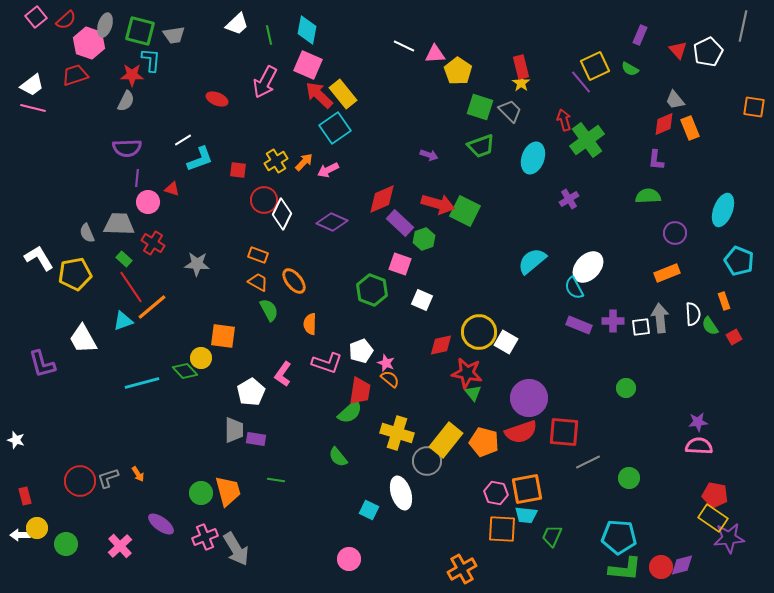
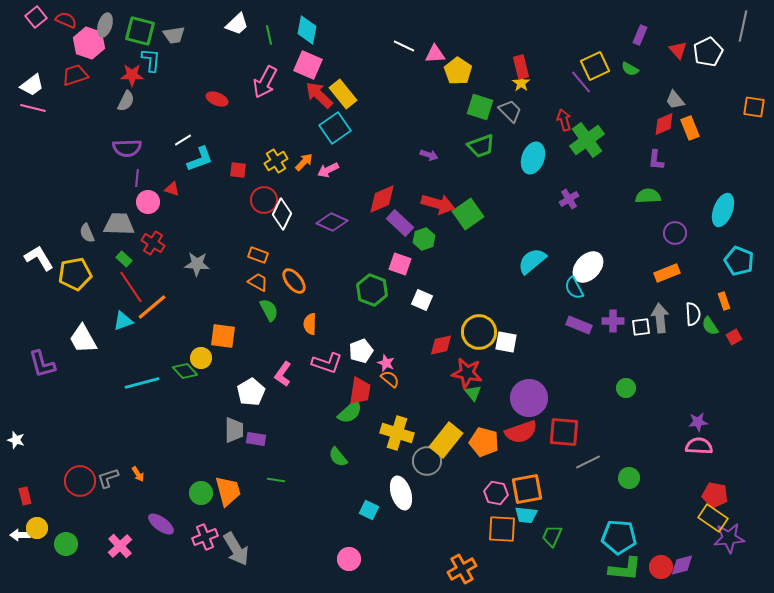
red semicircle at (66, 20): rotated 115 degrees counterclockwise
green square at (465, 211): moved 3 px right, 3 px down; rotated 28 degrees clockwise
white square at (506, 342): rotated 20 degrees counterclockwise
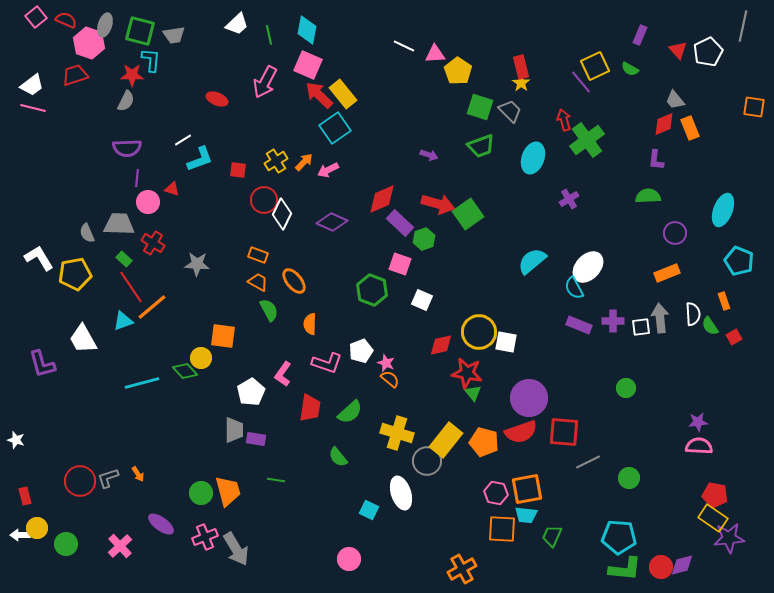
red trapezoid at (360, 391): moved 50 px left, 17 px down
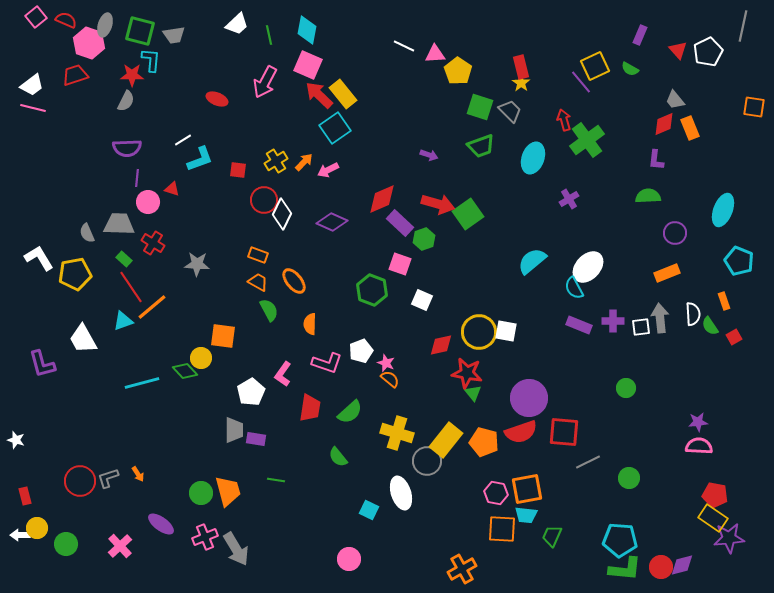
white square at (506, 342): moved 11 px up
cyan pentagon at (619, 537): moved 1 px right, 3 px down
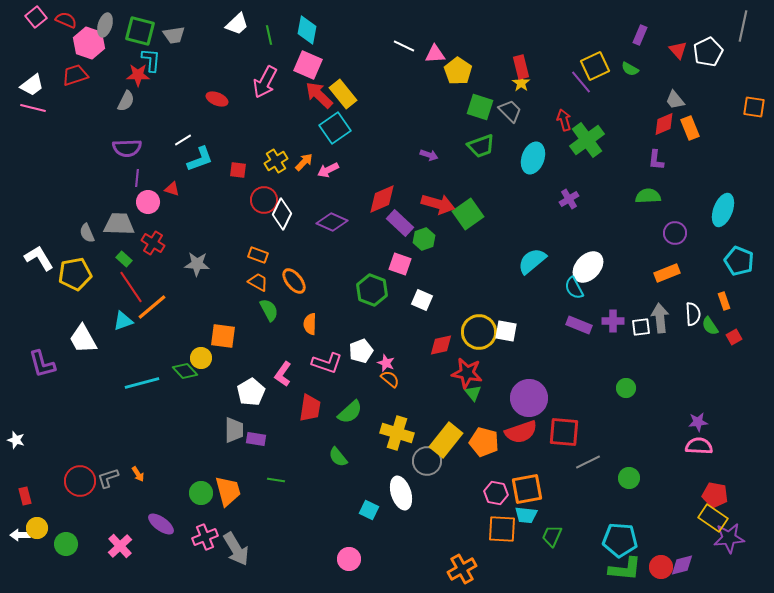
red star at (132, 75): moved 6 px right
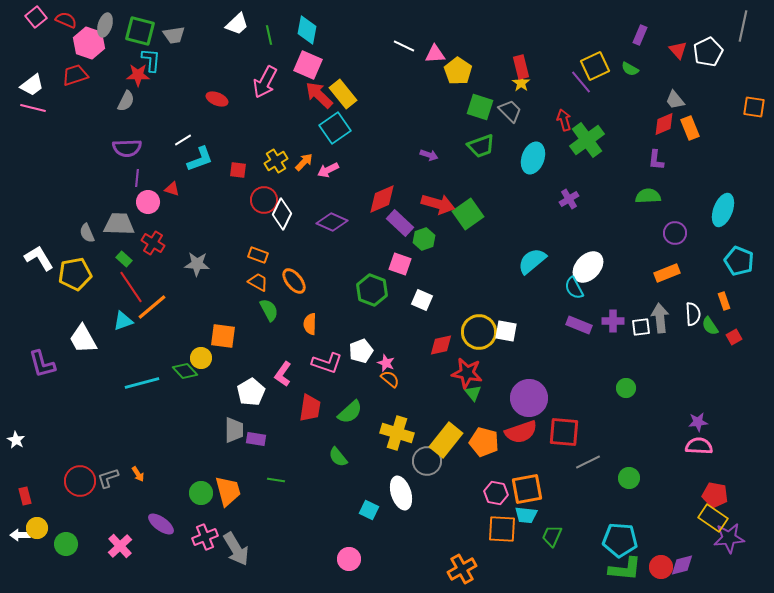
white star at (16, 440): rotated 12 degrees clockwise
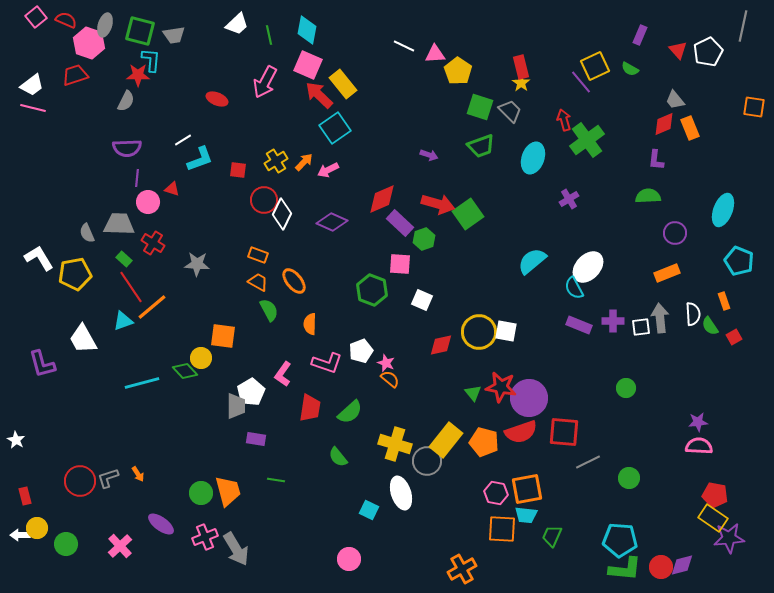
yellow rectangle at (343, 94): moved 10 px up
pink square at (400, 264): rotated 15 degrees counterclockwise
red star at (467, 373): moved 34 px right, 14 px down
gray trapezoid at (234, 430): moved 2 px right, 24 px up
yellow cross at (397, 433): moved 2 px left, 11 px down
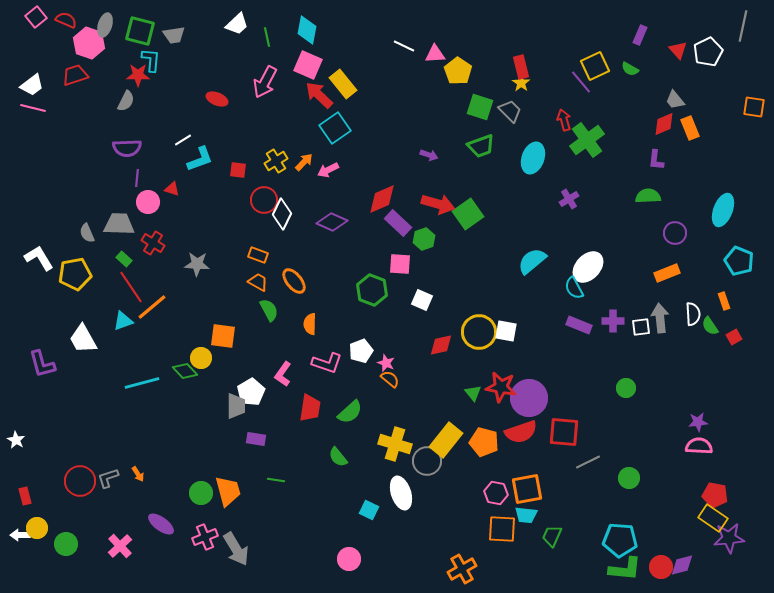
green line at (269, 35): moved 2 px left, 2 px down
purple rectangle at (400, 223): moved 2 px left
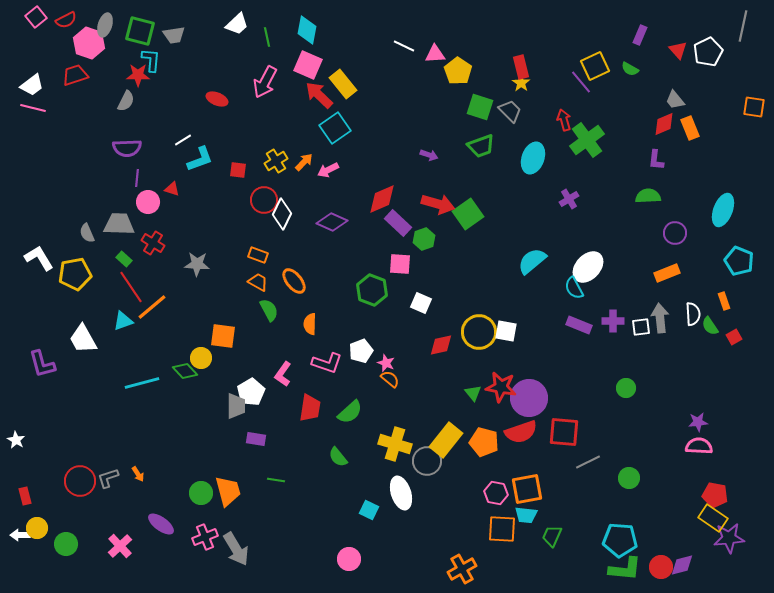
red semicircle at (66, 20): rotated 130 degrees clockwise
white square at (422, 300): moved 1 px left, 3 px down
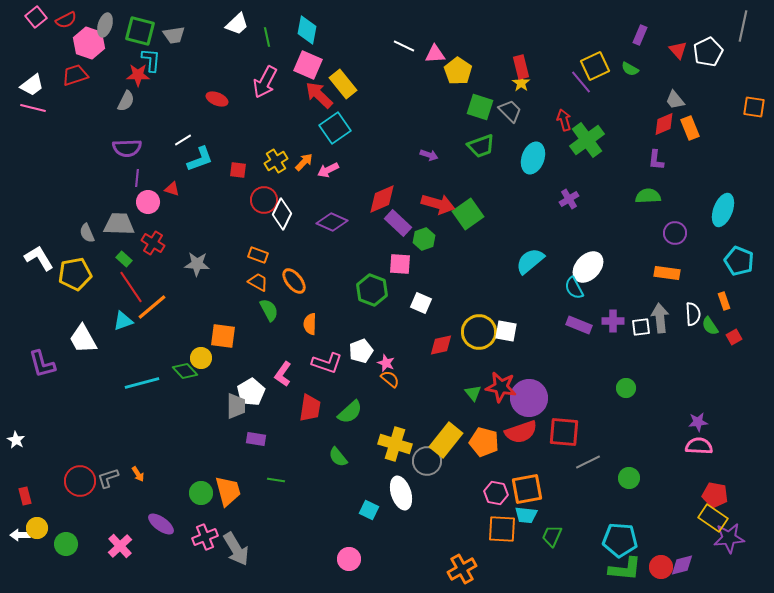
cyan semicircle at (532, 261): moved 2 px left
orange rectangle at (667, 273): rotated 30 degrees clockwise
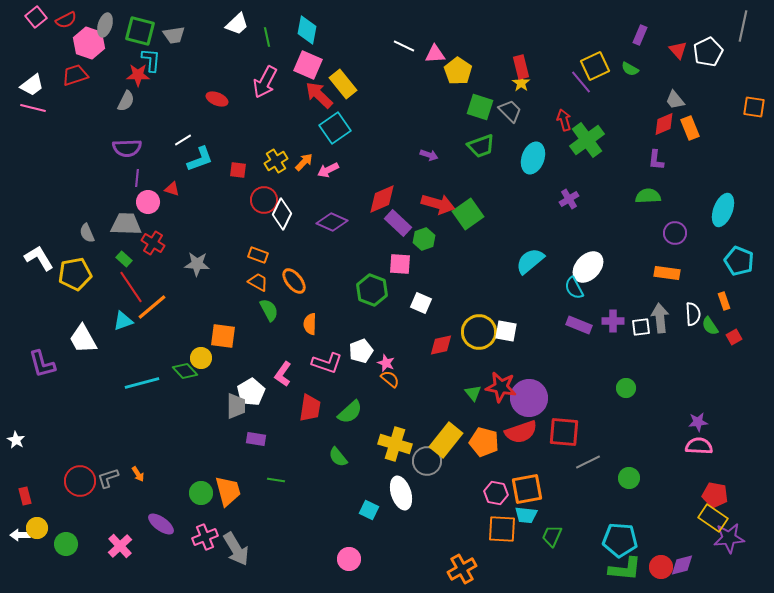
gray trapezoid at (119, 224): moved 7 px right
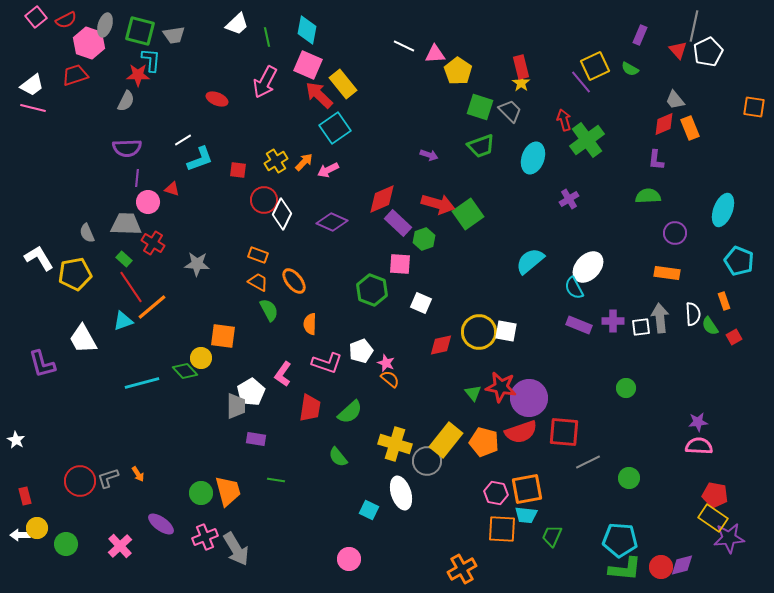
gray line at (743, 26): moved 49 px left
